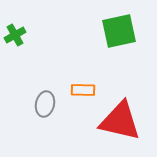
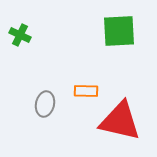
green square: rotated 9 degrees clockwise
green cross: moved 5 px right; rotated 35 degrees counterclockwise
orange rectangle: moved 3 px right, 1 px down
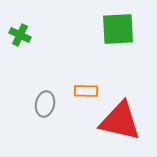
green square: moved 1 px left, 2 px up
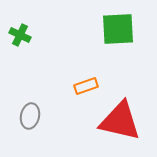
orange rectangle: moved 5 px up; rotated 20 degrees counterclockwise
gray ellipse: moved 15 px left, 12 px down
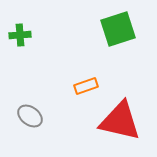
green square: rotated 15 degrees counterclockwise
green cross: rotated 30 degrees counterclockwise
gray ellipse: rotated 65 degrees counterclockwise
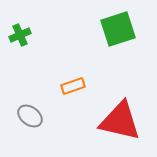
green cross: rotated 20 degrees counterclockwise
orange rectangle: moved 13 px left
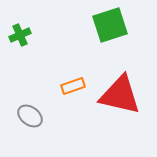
green square: moved 8 px left, 4 px up
red triangle: moved 26 px up
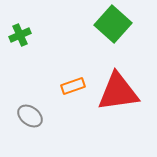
green square: moved 3 px right, 1 px up; rotated 30 degrees counterclockwise
red triangle: moved 2 px left, 3 px up; rotated 21 degrees counterclockwise
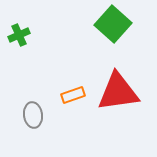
green cross: moved 1 px left
orange rectangle: moved 9 px down
gray ellipse: moved 3 px right, 1 px up; rotated 45 degrees clockwise
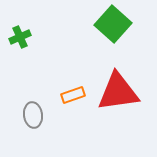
green cross: moved 1 px right, 2 px down
